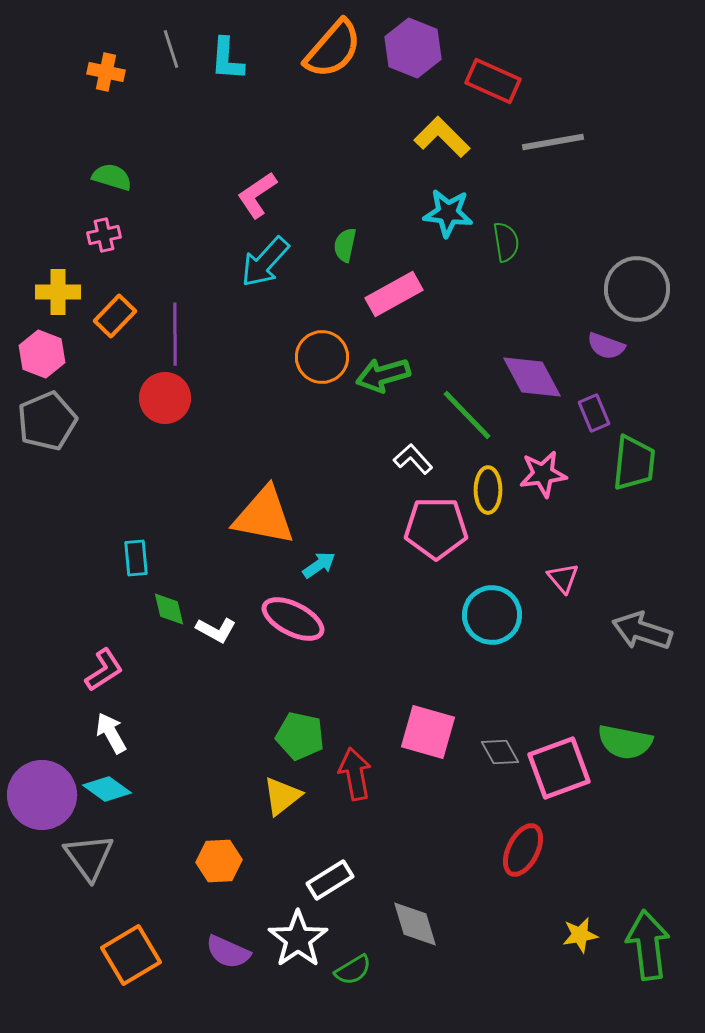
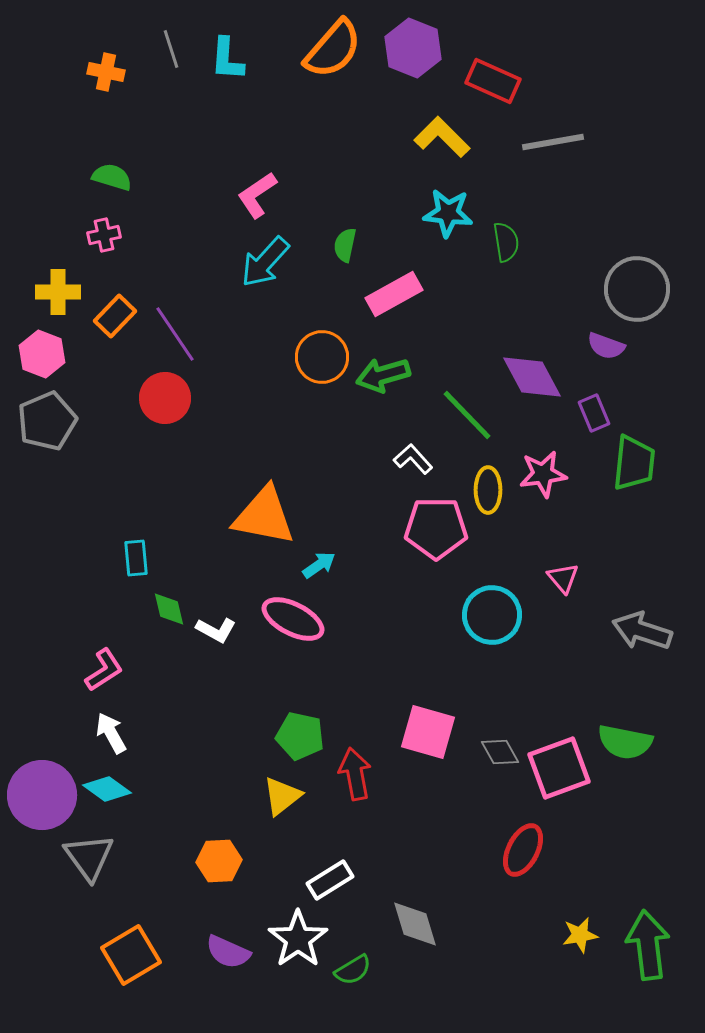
purple line at (175, 334): rotated 34 degrees counterclockwise
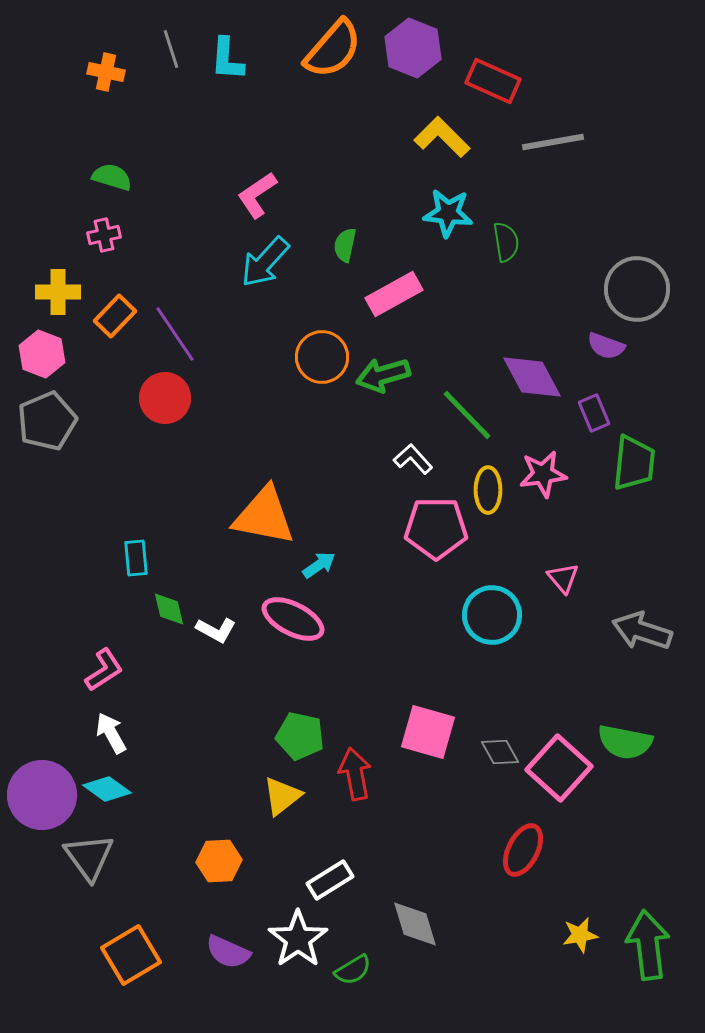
pink square at (559, 768): rotated 28 degrees counterclockwise
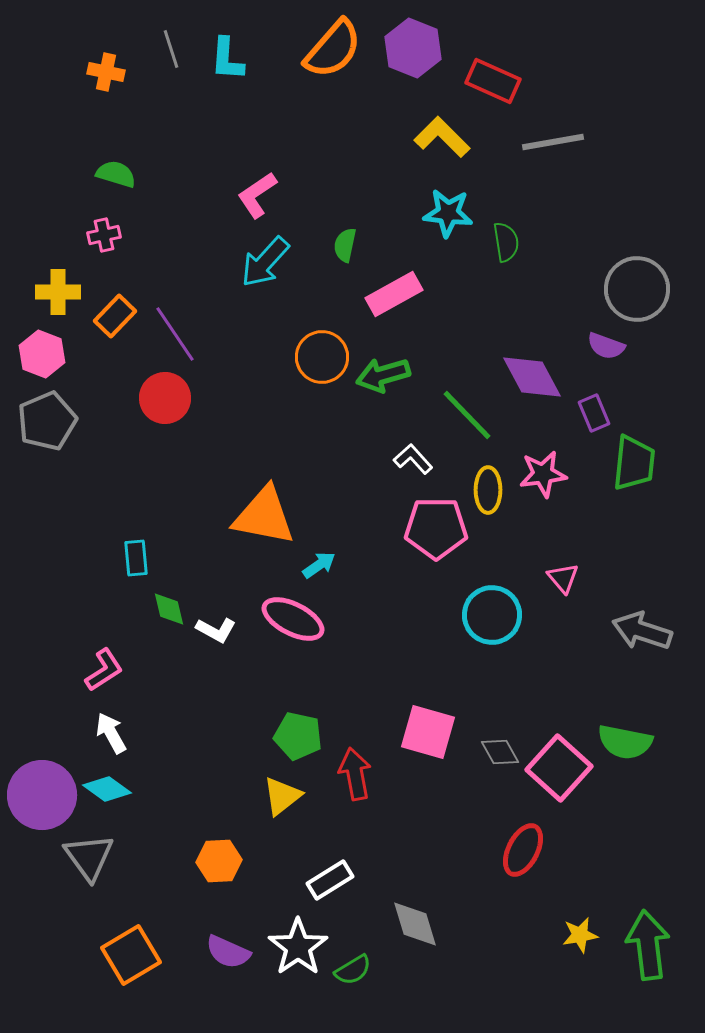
green semicircle at (112, 177): moved 4 px right, 3 px up
green pentagon at (300, 736): moved 2 px left
white star at (298, 939): moved 8 px down
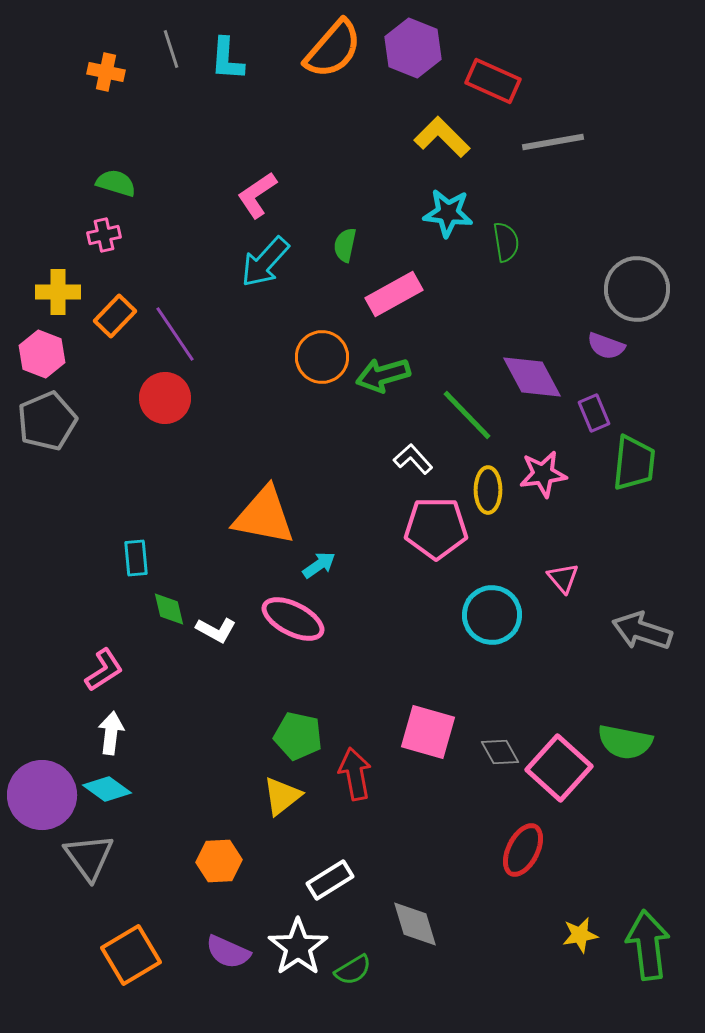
green semicircle at (116, 174): moved 9 px down
white arrow at (111, 733): rotated 36 degrees clockwise
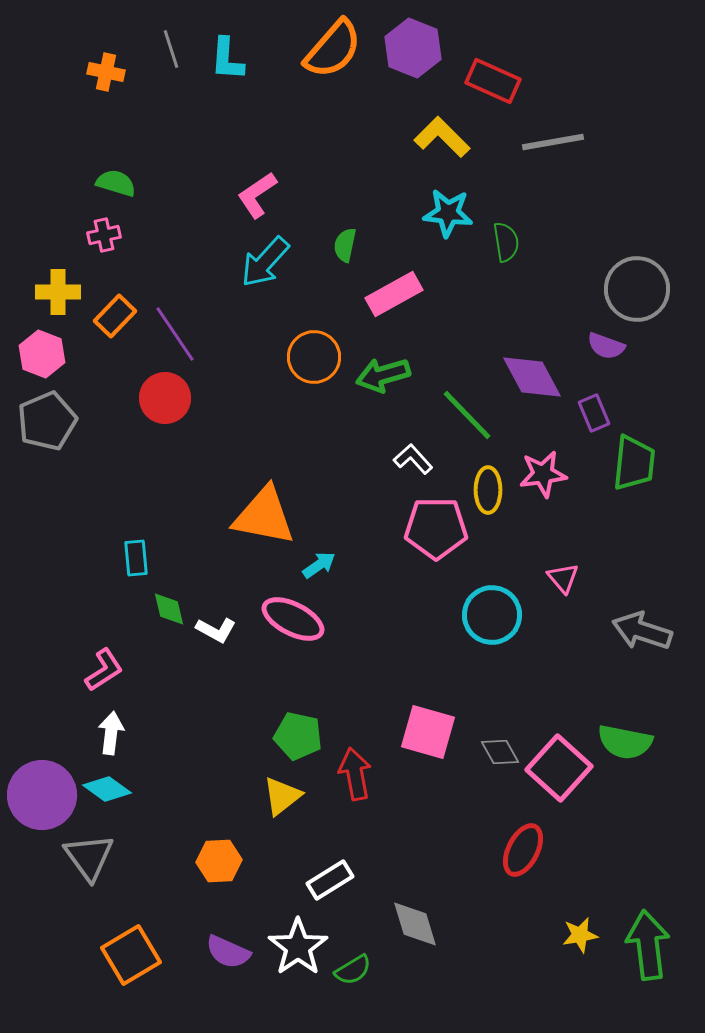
orange circle at (322, 357): moved 8 px left
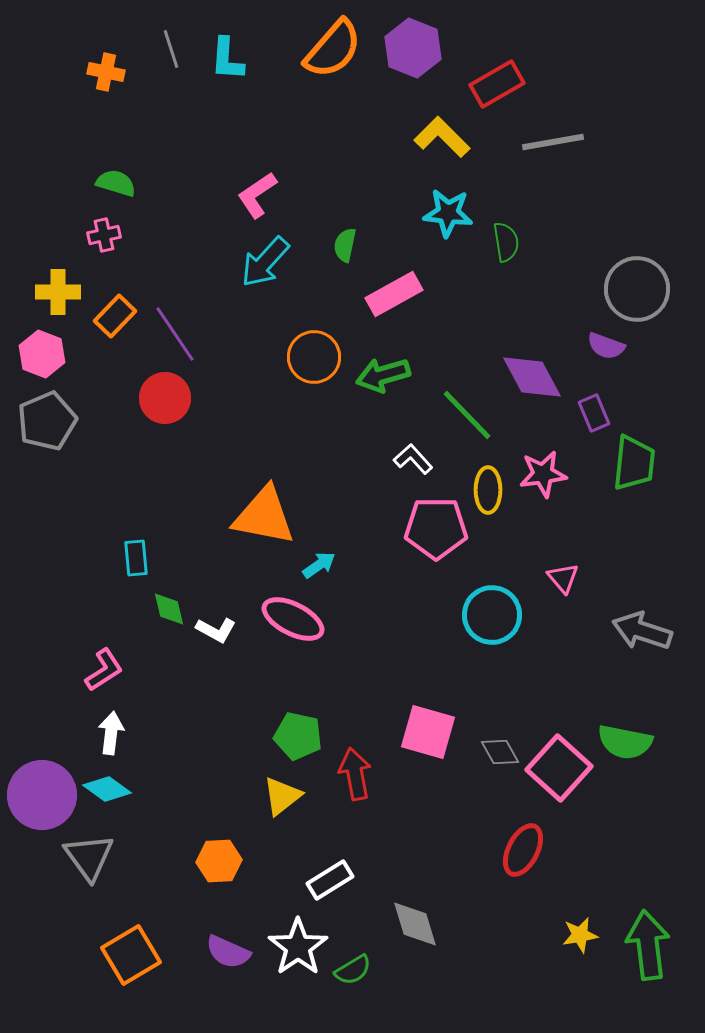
red rectangle at (493, 81): moved 4 px right, 3 px down; rotated 54 degrees counterclockwise
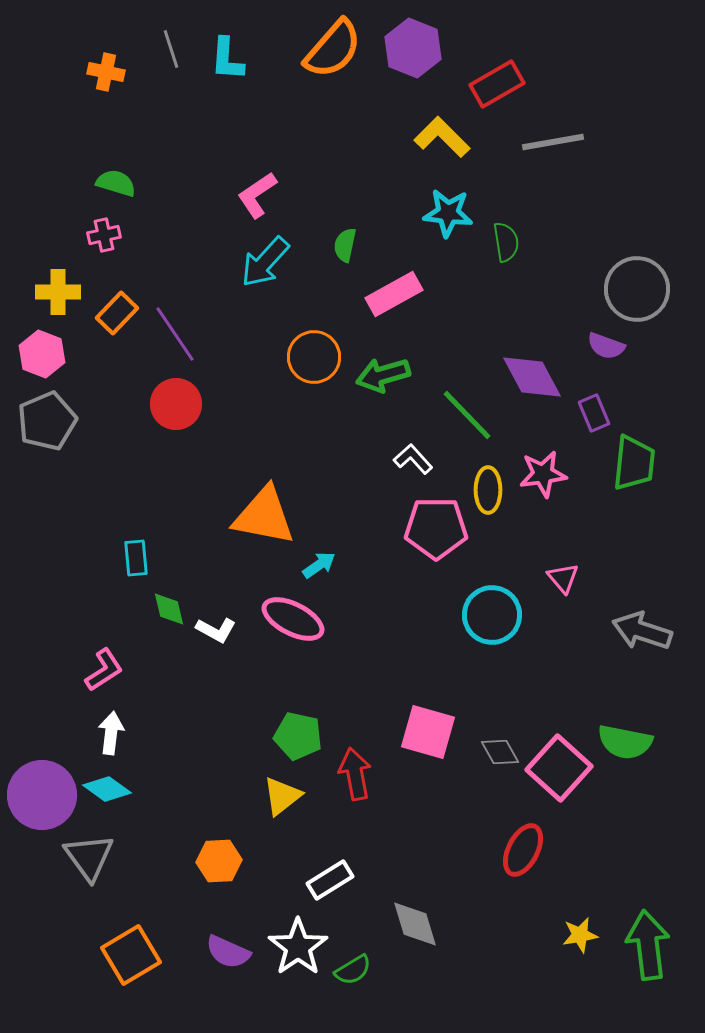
orange rectangle at (115, 316): moved 2 px right, 3 px up
red circle at (165, 398): moved 11 px right, 6 px down
